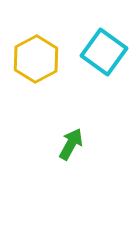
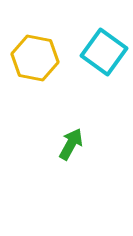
yellow hexagon: moved 1 px left, 1 px up; rotated 21 degrees counterclockwise
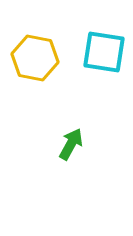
cyan square: rotated 27 degrees counterclockwise
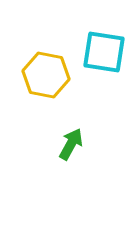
yellow hexagon: moved 11 px right, 17 px down
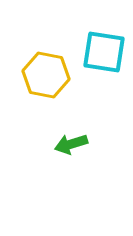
green arrow: rotated 136 degrees counterclockwise
